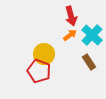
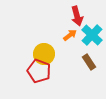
red arrow: moved 6 px right
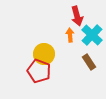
orange arrow: rotated 56 degrees counterclockwise
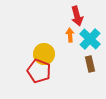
cyan cross: moved 2 px left, 4 px down
brown rectangle: moved 1 px right, 2 px down; rotated 21 degrees clockwise
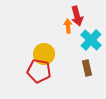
orange arrow: moved 2 px left, 9 px up
cyan cross: moved 1 px right, 1 px down
brown rectangle: moved 3 px left, 4 px down
red pentagon: rotated 10 degrees counterclockwise
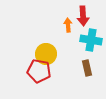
red arrow: moved 6 px right; rotated 12 degrees clockwise
orange arrow: moved 1 px up
cyan cross: rotated 35 degrees counterclockwise
yellow circle: moved 2 px right
